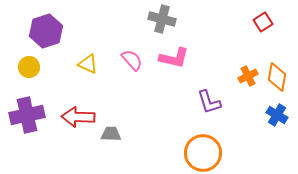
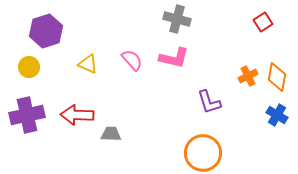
gray cross: moved 15 px right
red arrow: moved 1 px left, 2 px up
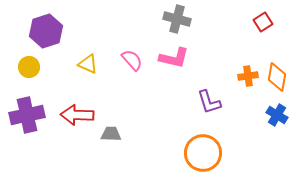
orange cross: rotated 18 degrees clockwise
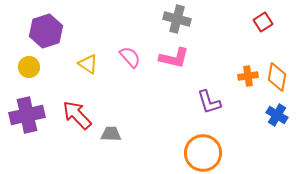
pink semicircle: moved 2 px left, 3 px up
yellow triangle: rotated 10 degrees clockwise
red arrow: rotated 44 degrees clockwise
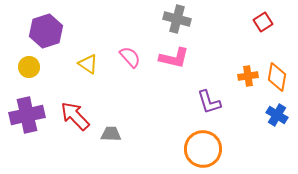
red arrow: moved 2 px left, 1 px down
orange circle: moved 4 px up
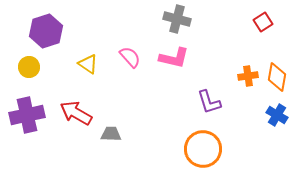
red arrow: moved 1 px right, 3 px up; rotated 16 degrees counterclockwise
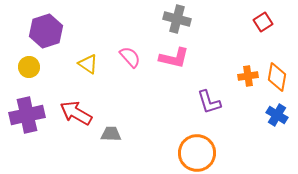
orange circle: moved 6 px left, 4 px down
